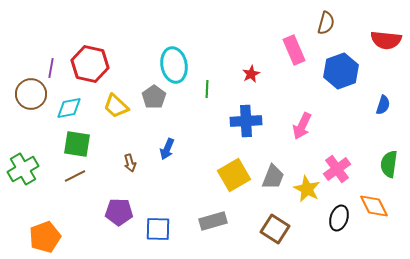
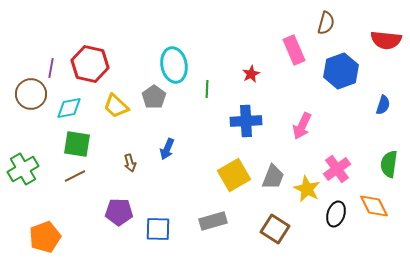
black ellipse: moved 3 px left, 4 px up
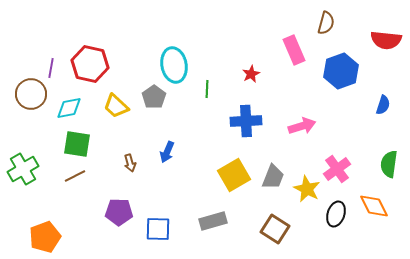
pink arrow: rotated 132 degrees counterclockwise
blue arrow: moved 3 px down
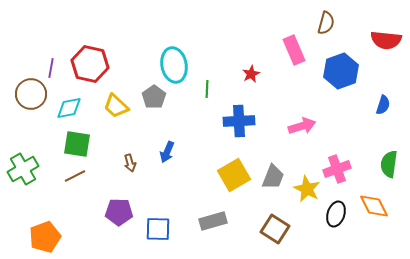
blue cross: moved 7 px left
pink cross: rotated 16 degrees clockwise
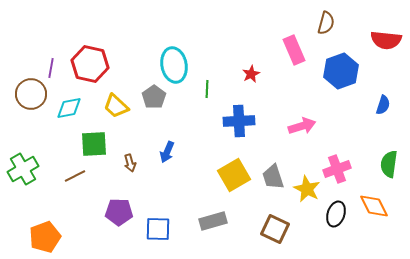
green square: moved 17 px right; rotated 12 degrees counterclockwise
gray trapezoid: rotated 140 degrees clockwise
brown square: rotated 8 degrees counterclockwise
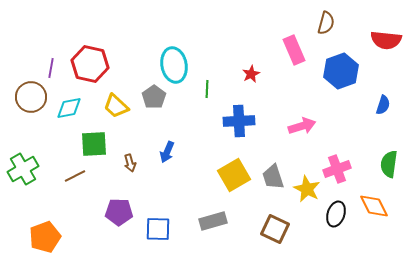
brown circle: moved 3 px down
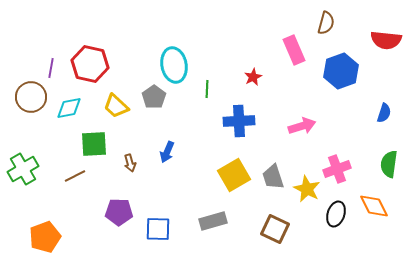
red star: moved 2 px right, 3 px down
blue semicircle: moved 1 px right, 8 px down
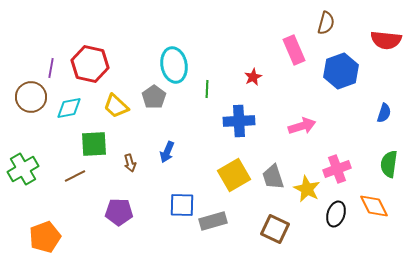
blue square: moved 24 px right, 24 px up
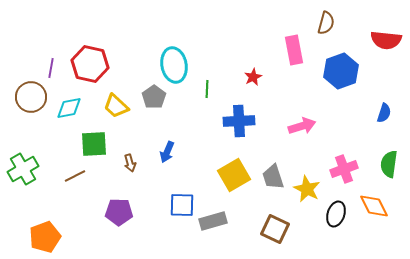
pink rectangle: rotated 12 degrees clockwise
pink cross: moved 7 px right
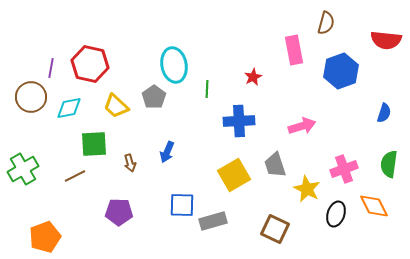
gray trapezoid: moved 2 px right, 12 px up
